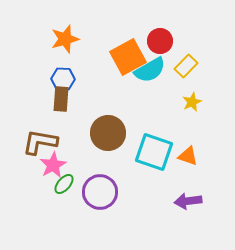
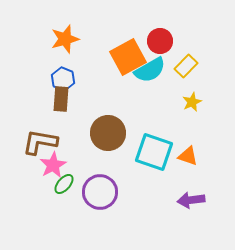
blue hexagon: rotated 20 degrees clockwise
purple arrow: moved 3 px right, 1 px up
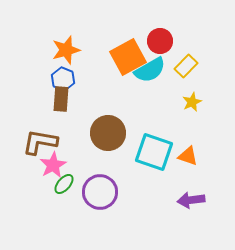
orange star: moved 1 px right, 11 px down
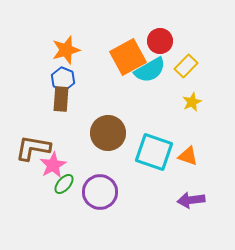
brown L-shape: moved 7 px left, 6 px down
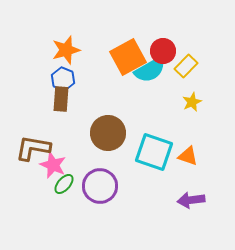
red circle: moved 3 px right, 10 px down
pink star: rotated 20 degrees counterclockwise
purple circle: moved 6 px up
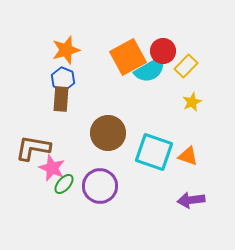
pink star: moved 1 px left, 3 px down
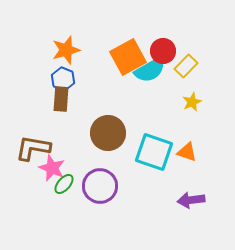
orange triangle: moved 1 px left, 4 px up
